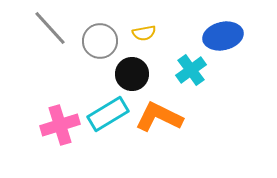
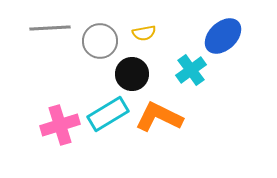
gray line: rotated 51 degrees counterclockwise
blue ellipse: rotated 30 degrees counterclockwise
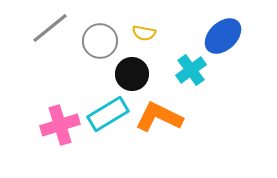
gray line: rotated 36 degrees counterclockwise
yellow semicircle: rotated 20 degrees clockwise
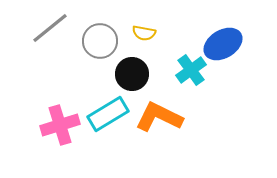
blue ellipse: moved 8 px down; rotated 12 degrees clockwise
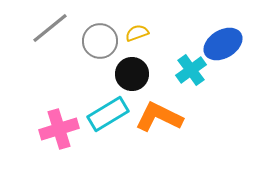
yellow semicircle: moved 7 px left; rotated 150 degrees clockwise
pink cross: moved 1 px left, 4 px down
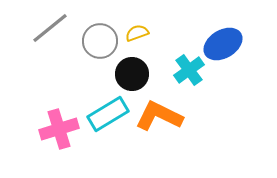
cyan cross: moved 2 px left
orange L-shape: moved 1 px up
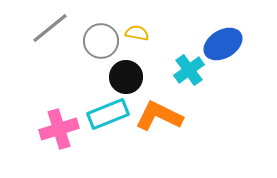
yellow semicircle: rotated 30 degrees clockwise
gray circle: moved 1 px right
black circle: moved 6 px left, 3 px down
cyan rectangle: rotated 9 degrees clockwise
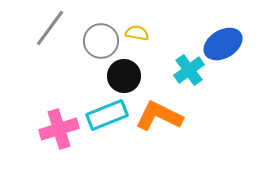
gray line: rotated 15 degrees counterclockwise
black circle: moved 2 px left, 1 px up
cyan rectangle: moved 1 px left, 1 px down
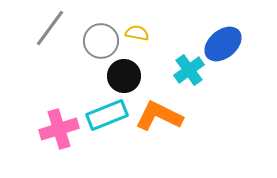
blue ellipse: rotated 9 degrees counterclockwise
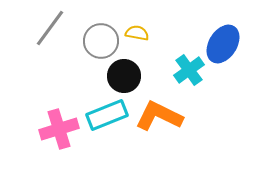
blue ellipse: rotated 18 degrees counterclockwise
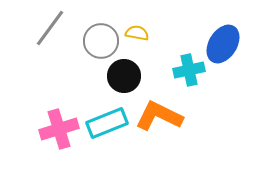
cyan cross: rotated 24 degrees clockwise
cyan rectangle: moved 8 px down
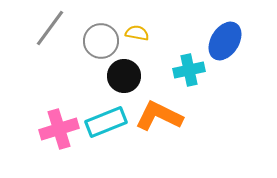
blue ellipse: moved 2 px right, 3 px up
cyan rectangle: moved 1 px left, 1 px up
